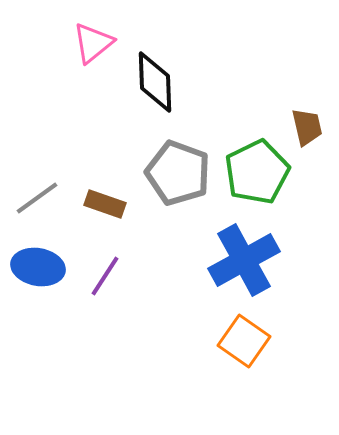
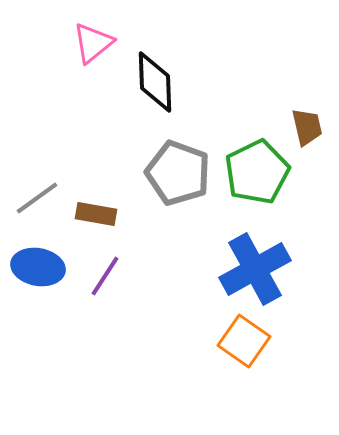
brown rectangle: moved 9 px left, 10 px down; rotated 9 degrees counterclockwise
blue cross: moved 11 px right, 9 px down
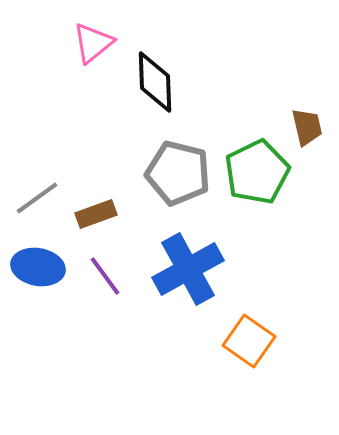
gray pentagon: rotated 6 degrees counterclockwise
brown rectangle: rotated 30 degrees counterclockwise
blue cross: moved 67 px left
purple line: rotated 69 degrees counterclockwise
orange square: moved 5 px right
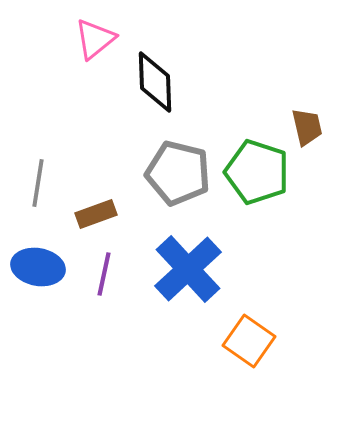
pink triangle: moved 2 px right, 4 px up
green pentagon: rotated 28 degrees counterclockwise
gray line: moved 1 px right, 15 px up; rotated 45 degrees counterclockwise
blue cross: rotated 14 degrees counterclockwise
purple line: moved 1 px left, 2 px up; rotated 48 degrees clockwise
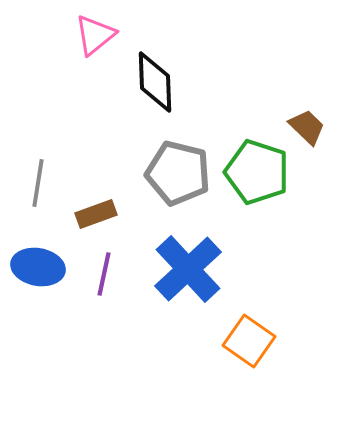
pink triangle: moved 4 px up
brown trapezoid: rotated 33 degrees counterclockwise
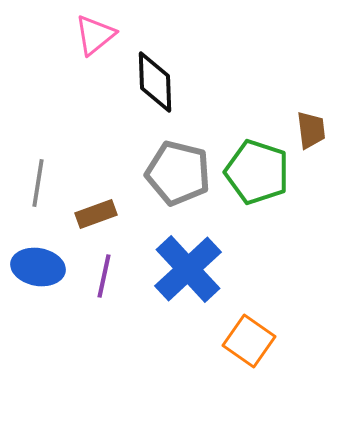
brown trapezoid: moved 4 px right, 3 px down; rotated 39 degrees clockwise
purple line: moved 2 px down
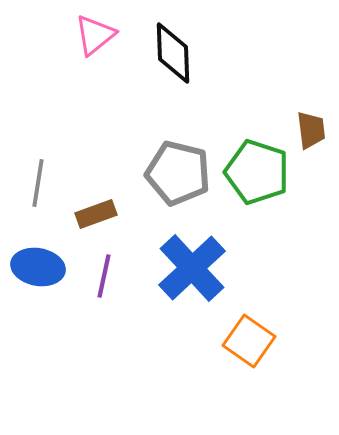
black diamond: moved 18 px right, 29 px up
blue cross: moved 4 px right, 1 px up
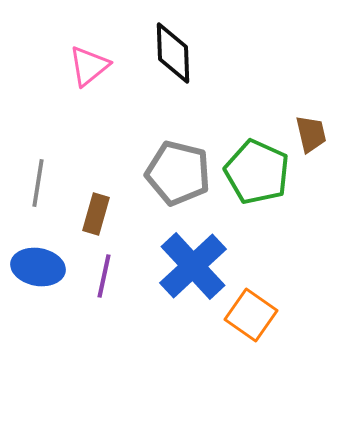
pink triangle: moved 6 px left, 31 px down
brown trapezoid: moved 4 px down; rotated 6 degrees counterclockwise
green pentagon: rotated 6 degrees clockwise
brown rectangle: rotated 54 degrees counterclockwise
blue cross: moved 1 px right, 2 px up
orange square: moved 2 px right, 26 px up
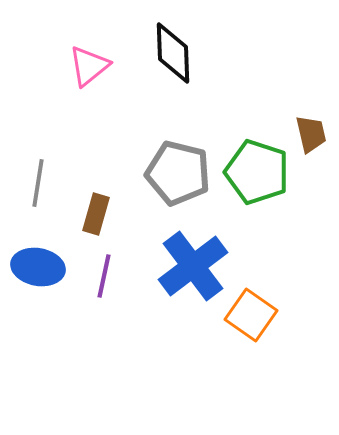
green pentagon: rotated 6 degrees counterclockwise
blue cross: rotated 6 degrees clockwise
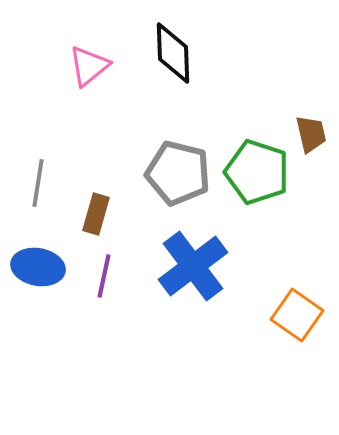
orange square: moved 46 px right
